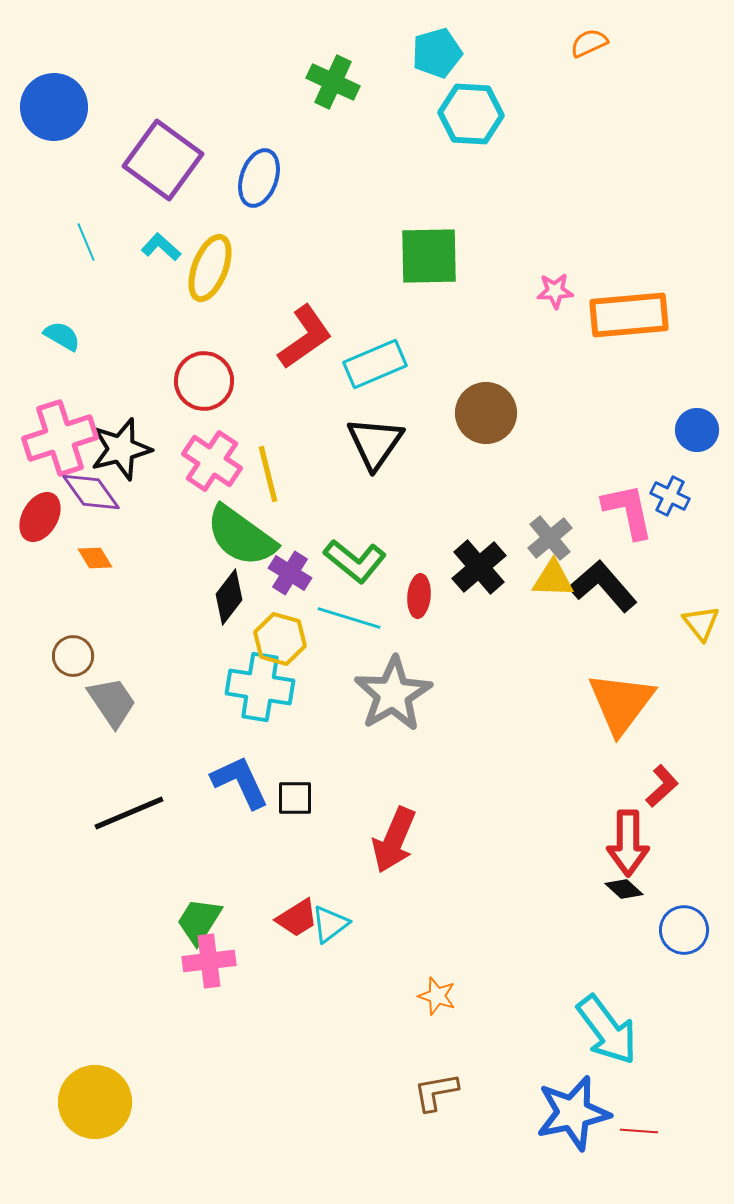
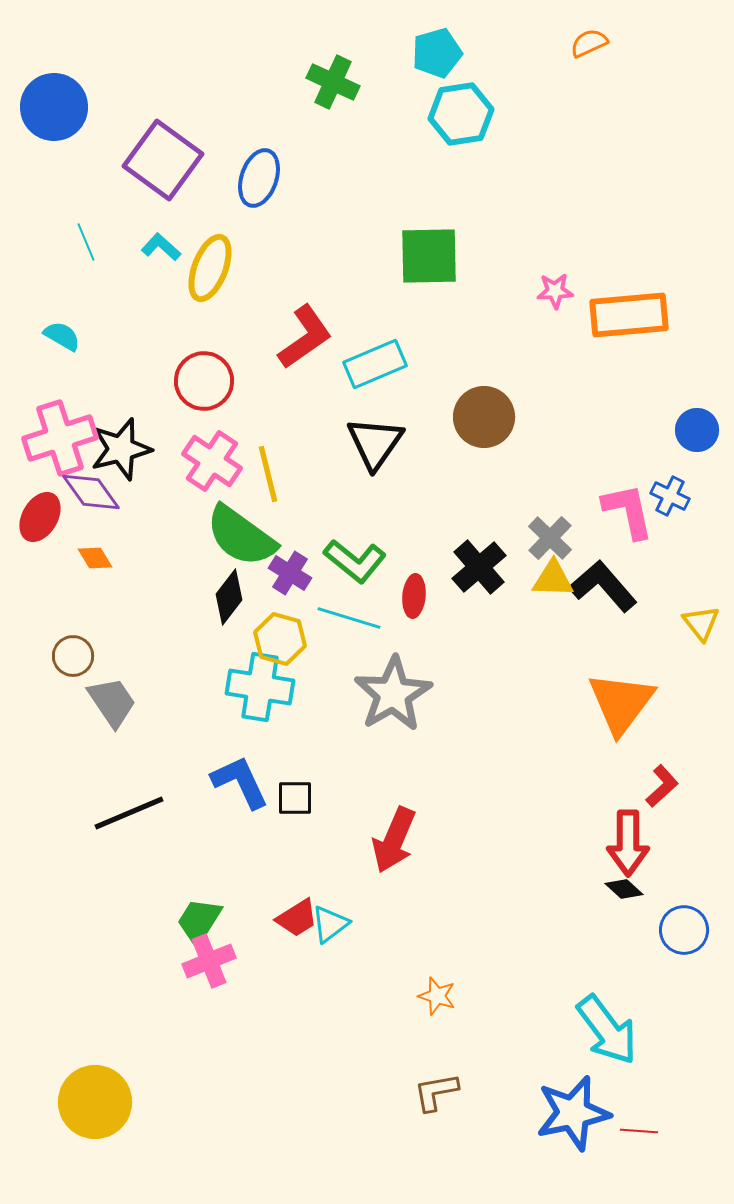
cyan hexagon at (471, 114): moved 10 px left; rotated 12 degrees counterclockwise
brown circle at (486, 413): moved 2 px left, 4 px down
gray cross at (550, 538): rotated 6 degrees counterclockwise
red ellipse at (419, 596): moved 5 px left
pink cross at (209, 961): rotated 15 degrees counterclockwise
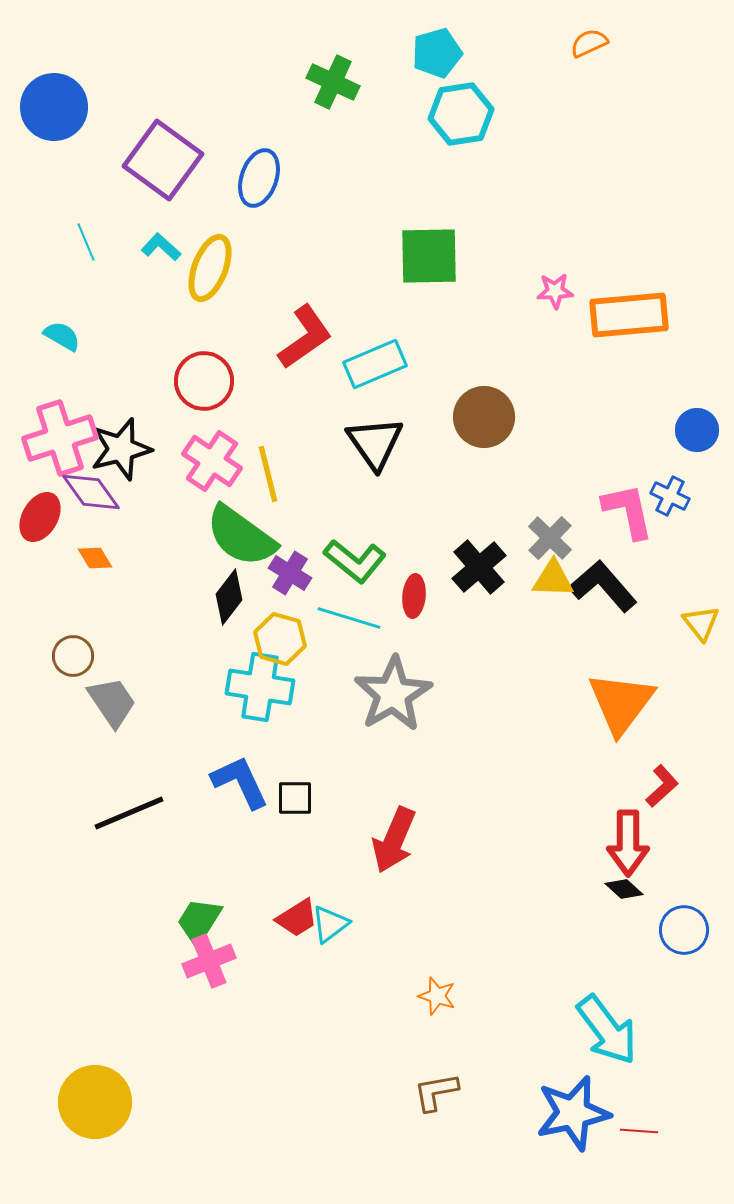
black triangle at (375, 443): rotated 10 degrees counterclockwise
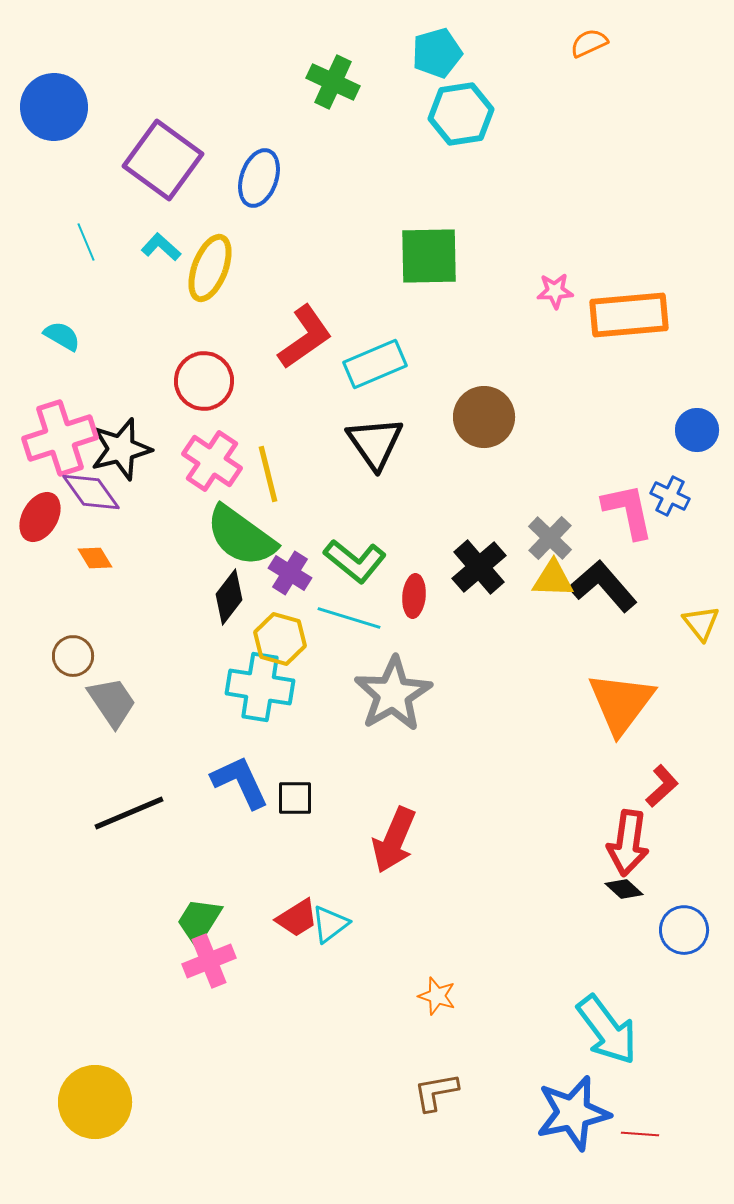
red arrow at (628, 843): rotated 8 degrees clockwise
red line at (639, 1131): moved 1 px right, 3 px down
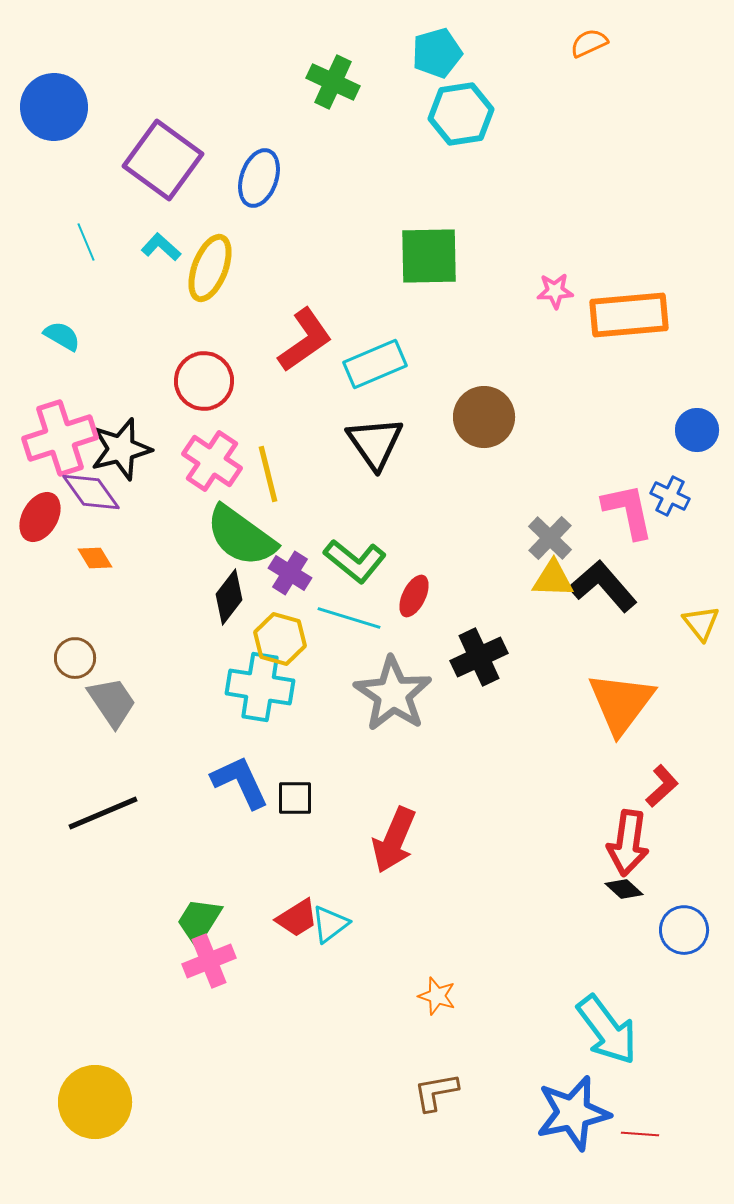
red L-shape at (305, 337): moved 3 px down
black cross at (479, 567): moved 90 px down; rotated 16 degrees clockwise
red ellipse at (414, 596): rotated 21 degrees clockwise
brown circle at (73, 656): moved 2 px right, 2 px down
gray star at (393, 694): rotated 8 degrees counterclockwise
black line at (129, 813): moved 26 px left
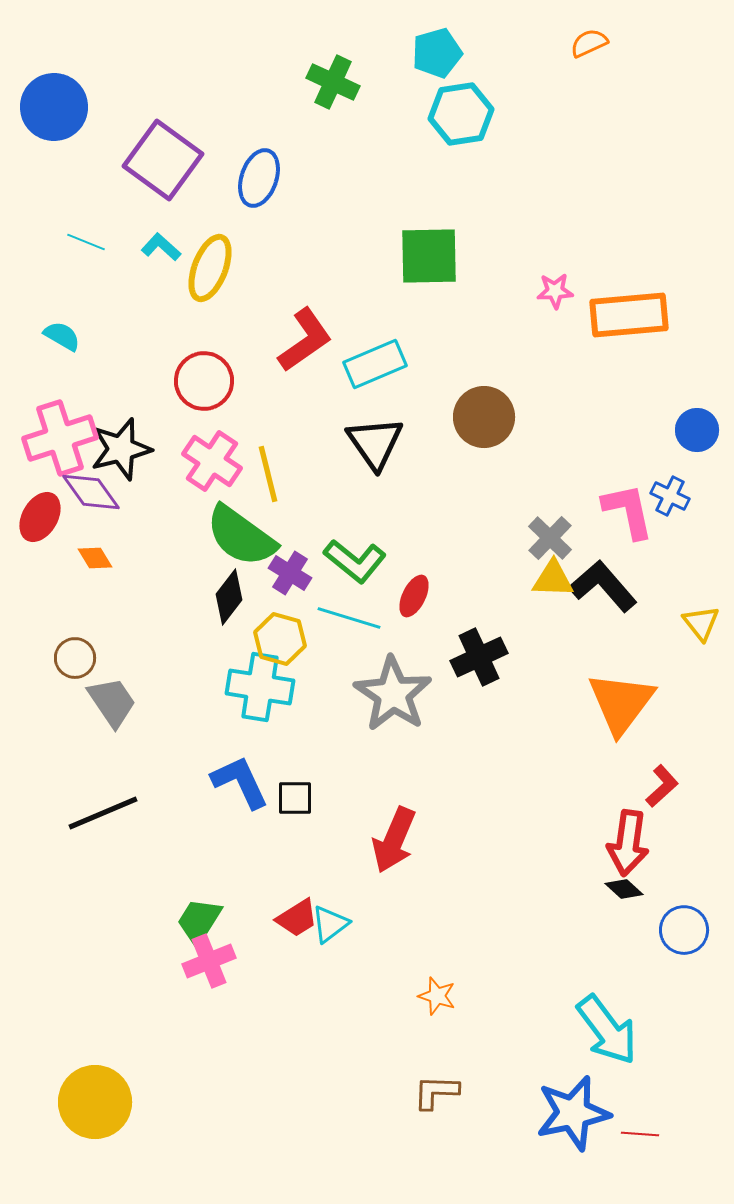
cyan line at (86, 242): rotated 45 degrees counterclockwise
brown L-shape at (436, 1092): rotated 12 degrees clockwise
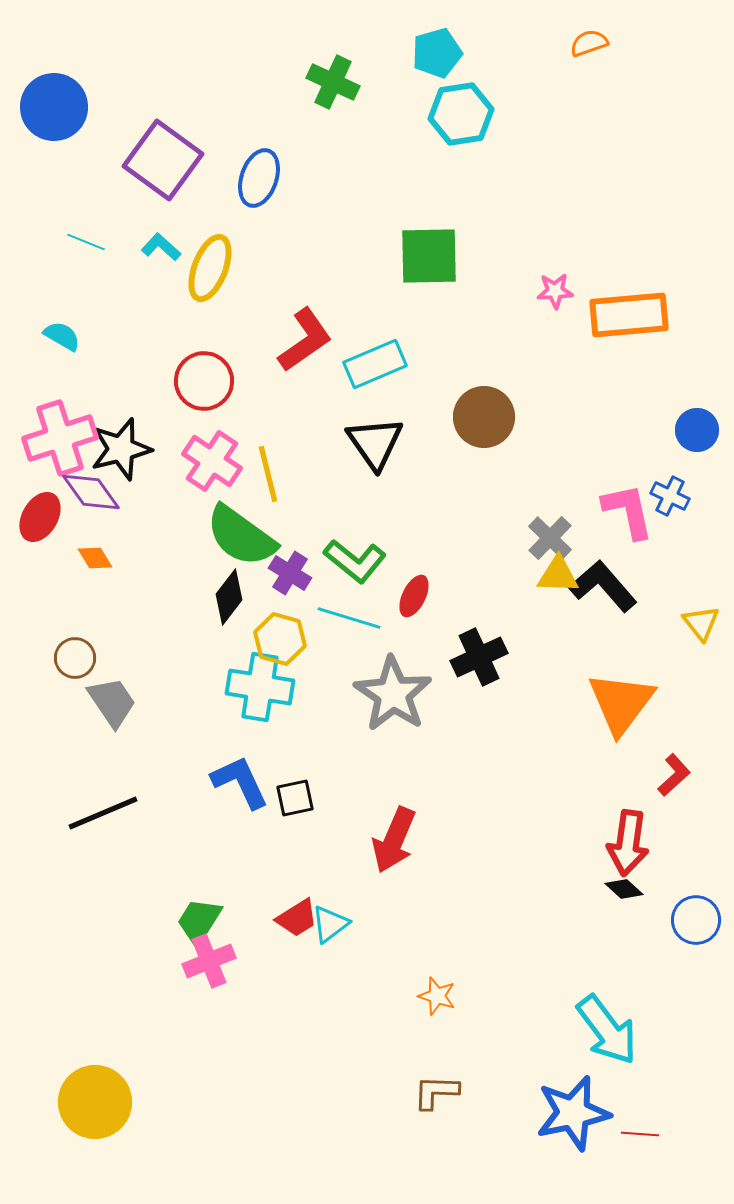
orange semicircle at (589, 43): rotated 6 degrees clockwise
yellow triangle at (553, 579): moved 5 px right, 4 px up
red L-shape at (662, 786): moved 12 px right, 11 px up
black square at (295, 798): rotated 12 degrees counterclockwise
blue circle at (684, 930): moved 12 px right, 10 px up
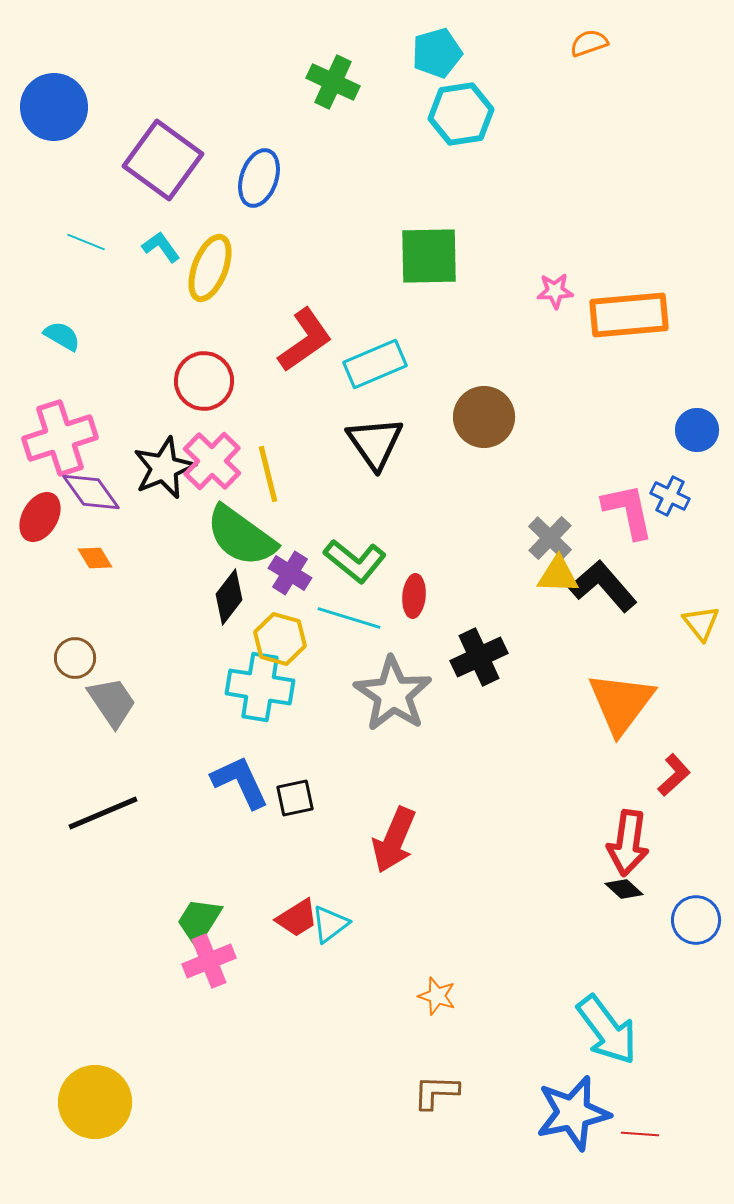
cyan L-shape at (161, 247): rotated 12 degrees clockwise
black star at (121, 449): moved 43 px right, 19 px down; rotated 8 degrees counterclockwise
pink cross at (212, 461): rotated 10 degrees clockwise
red ellipse at (414, 596): rotated 21 degrees counterclockwise
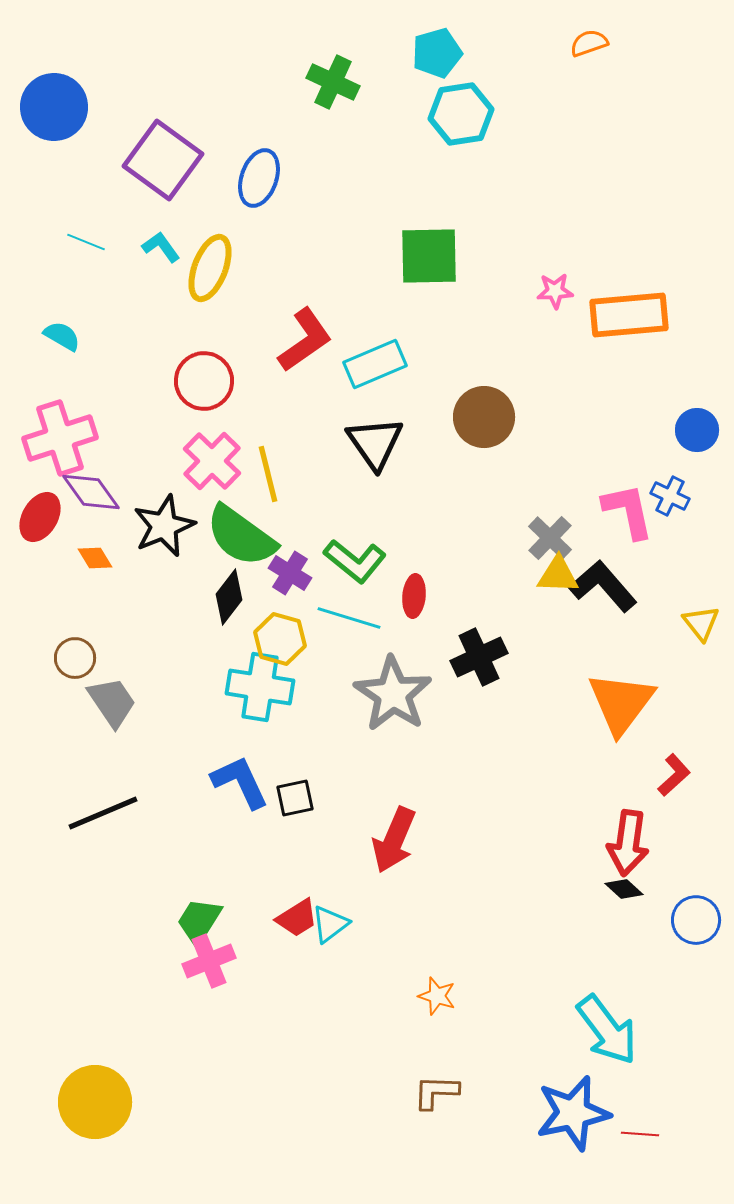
black star at (164, 468): moved 58 px down
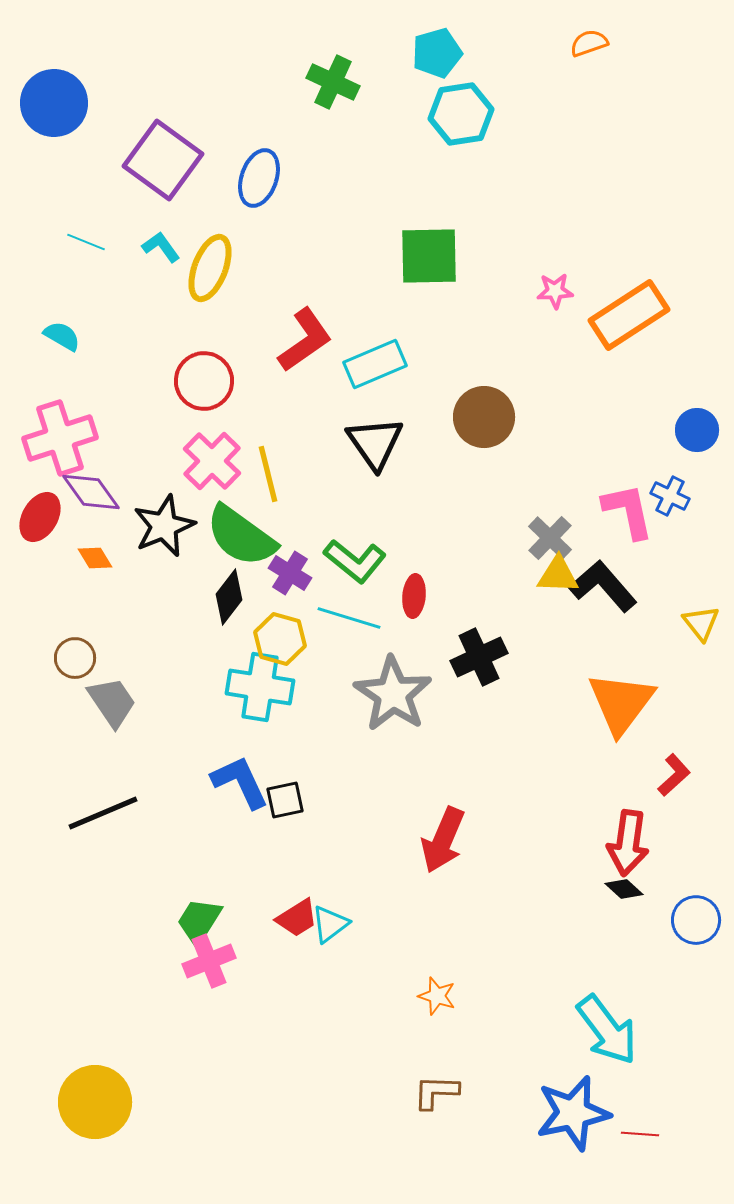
blue circle at (54, 107): moved 4 px up
orange rectangle at (629, 315): rotated 28 degrees counterclockwise
black square at (295, 798): moved 10 px left, 2 px down
red arrow at (394, 840): moved 49 px right
